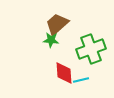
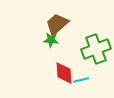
green cross: moved 5 px right
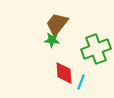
brown trapezoid: rotated 10 degrees counterclockwise
green star: moved 1 px right
cyan line: moved 2 px down; rotated 56 degrees counterclockwise
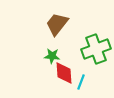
green star: moved 16 px down
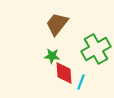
green cross: rotated 8 degrees counterclockwise
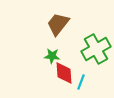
brown trapezoid: moved 1 px right
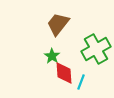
green star: rotated 28 degrees clockwise
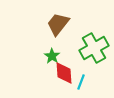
green cross: moved 2 px left, 1 px up
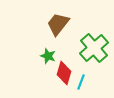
green cross: rotated 12 degrees counterclockwise
green star: moved 4 px left; rotated 14 degrees counterclockwise
red diamond: rotated 20 degrees clockwise
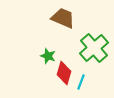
brown trapezoid: moved 5 px right, 6 px up; rotated 75 degrees clockwise
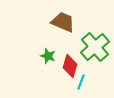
brown trapezoid: moved 4 px down
green cross: moved 1 px right, 1 px up
red diamond: moved 6 px right, 7 px up
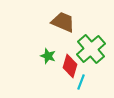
green cross: moved 4 px left, 2 px down
